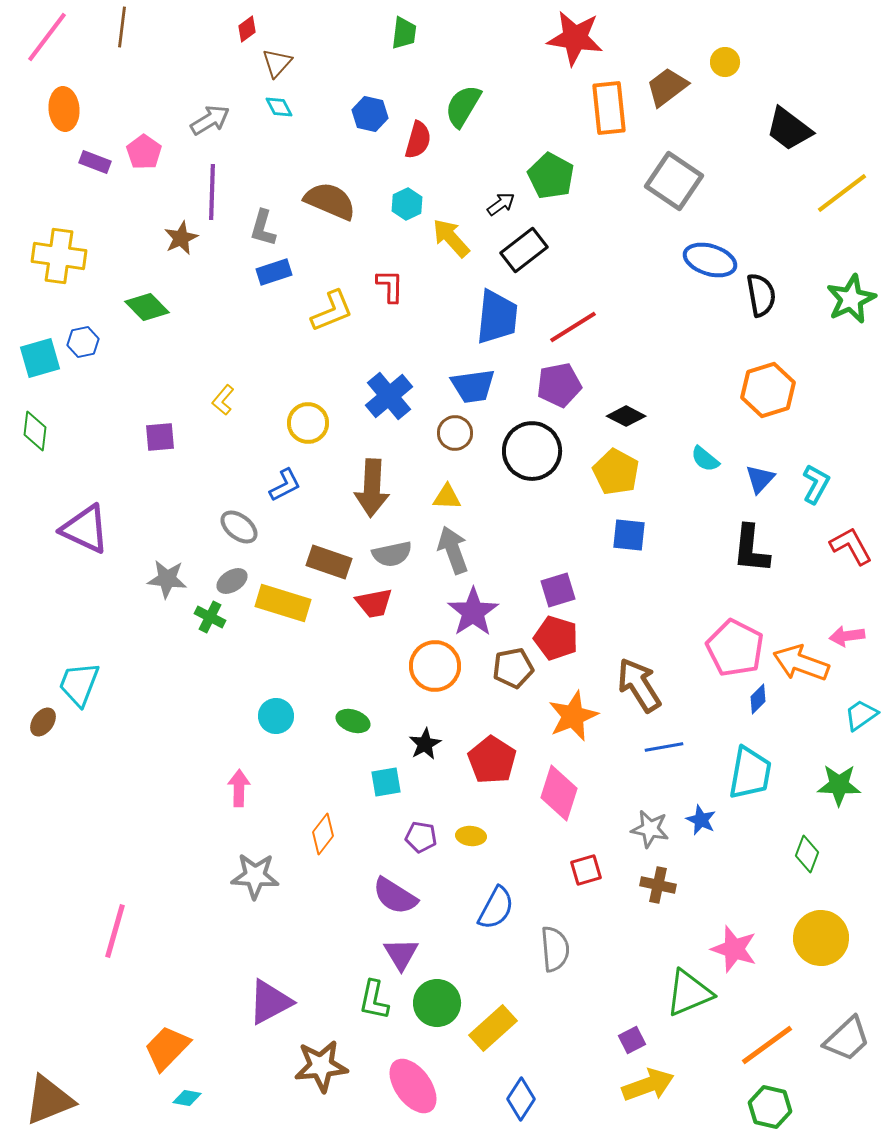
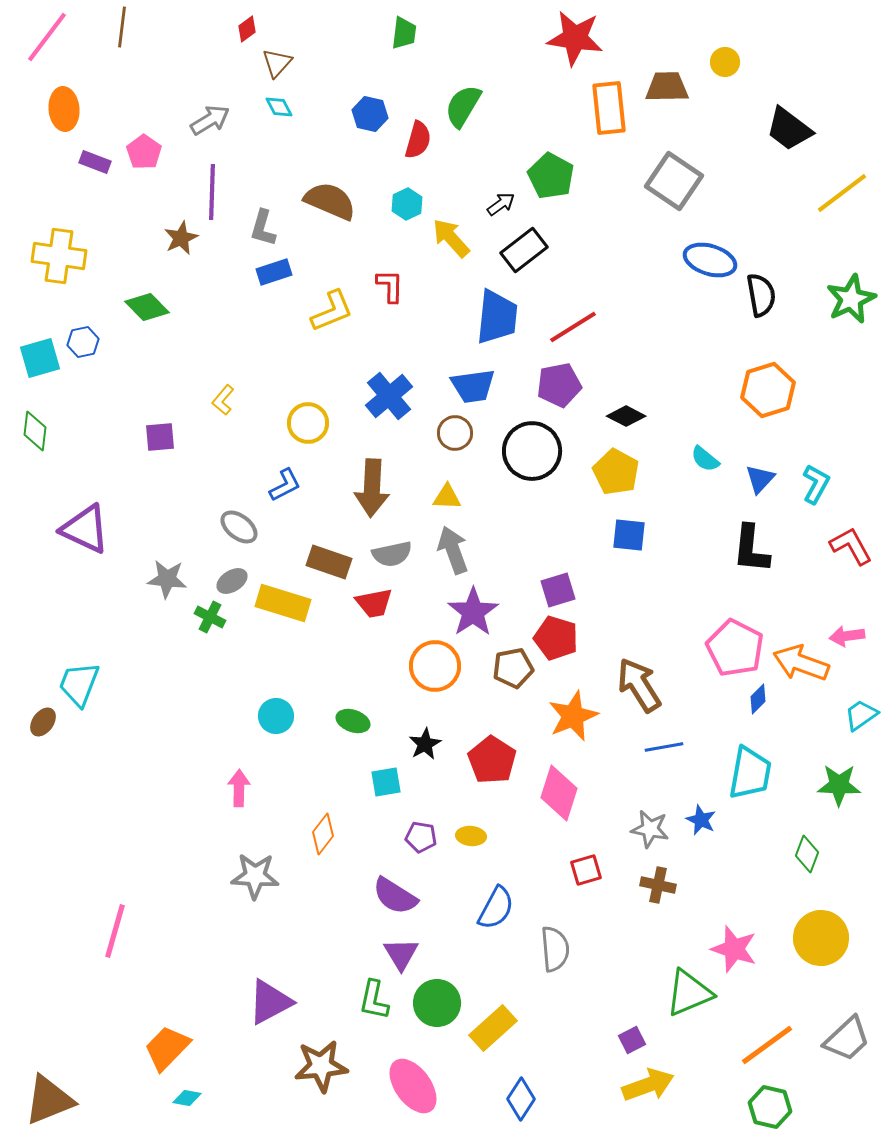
brown trapezoid at (667, 87): rotated 36 degrees clockwise
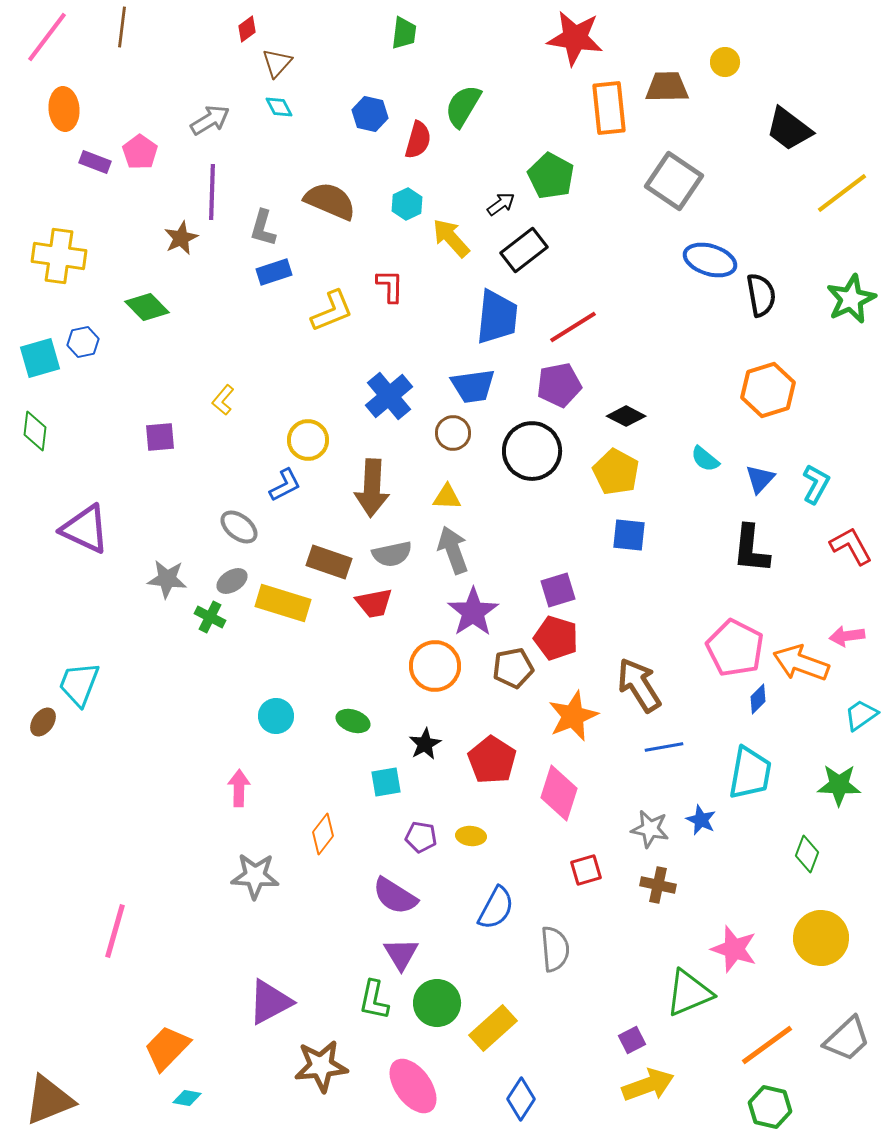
pink pentagon at (144, 152): moved 4 px left
yellow circle at (308, 423): moved 17 px down
brown circle at (455, 433): moved 2 px left
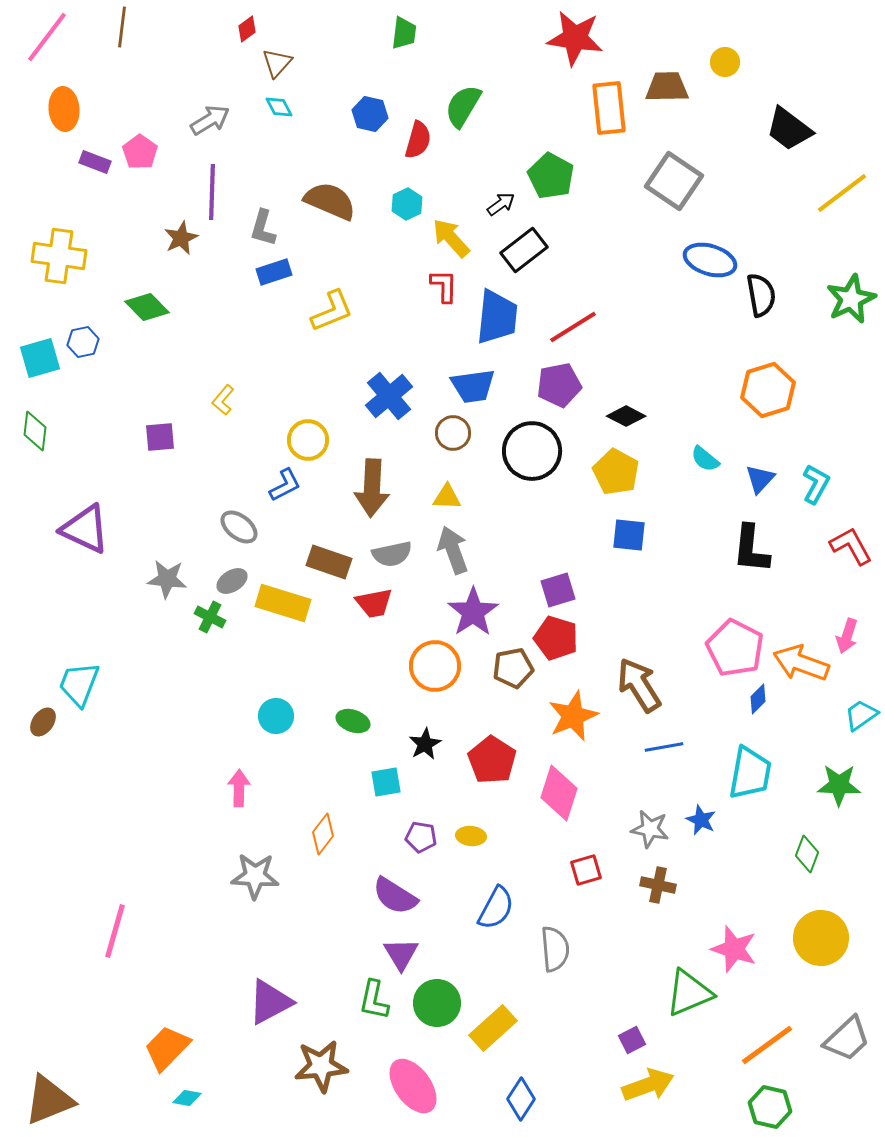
red L-shape at (390, 286): moved 54 px right
pink arrow at (847, 636): rotated 64 degrees counterclockwise
